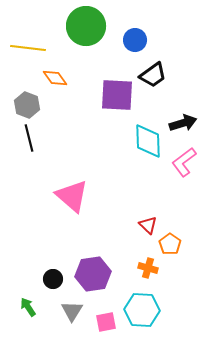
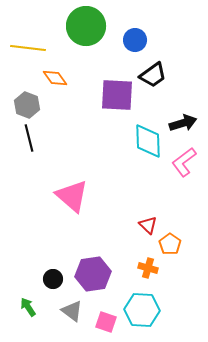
gray triangle: rotated 25 degrees counterclockwise
pink square: rotated 30 degrees clockwise
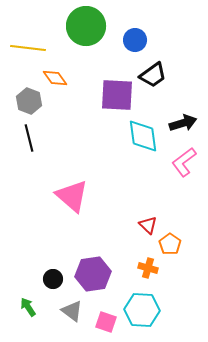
gray hexagon: moved 2 px right, 4 px up
cyan diamond: moved 5 px left, 5 px up; rotated 6 degrees counterclockwise
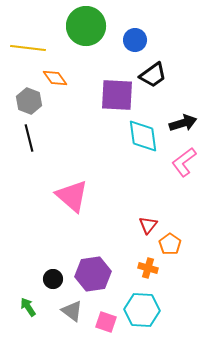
red triangle: rotated 24 degrees clockwise
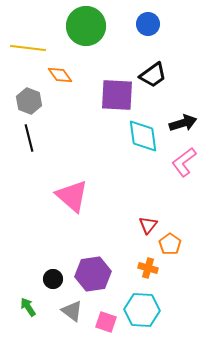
blue circle: moved 13 px right, 16 px up
orange diamond: moved 5 px right, 3 px up
